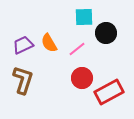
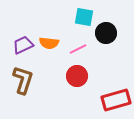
cyan square: rotated 12 degrees clockwise
orange semicircle: rotated 54 degrees counterclockwise
pink line: moved 1 px right; rotated 12 degrees clockwise
red circle: moved 5 px left, 2 px up
red rectangle: moved 7 px right, 8 px down; rotated 12 degrees clockwise
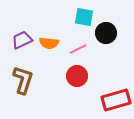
purple trapezoid: moved 1 px left, 5 px up
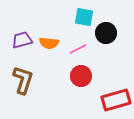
purple trapezoid: rotated 10 degrees clockwise
red circle: moved 4 px right
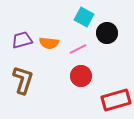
cyan square: rotated 18 degrees clockwise
black circle: moved 1 px right
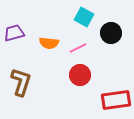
black circle: moved 4 px right
purple trapezoid: moved 8 px left, 7 px up
pink line: moved 1 px up
red circle: moved 1 px left, 1 px up
brown L-shape: moved 2 px left, 2 px down
red rectangle: rotated 8 degrees clockwise
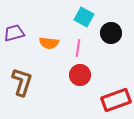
pink line: rotated 54 degrees counterclockwise
brown L-shape: moved 1 px right
red rectangle: rotated 12 degrees counterclockwise
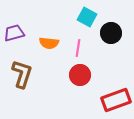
cyan square: moved 3 px right
brown L-shape: moved 8 px up
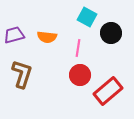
purple trapezoid: moved 2 px down
orange semicircle: moved 2 px left, 6 px up
red rectangle: moved 8 px left, 9 px up; rotated 20 degrees counterclockwise
